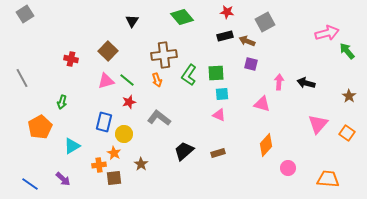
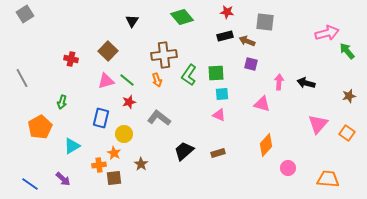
gray square at (265, 22): rotated 36 degrees clockwise
brown star at (349, 96): rotated 24 degrees clockwise
blue rectangle at (104, 122): moved 3 px left, 4 px up
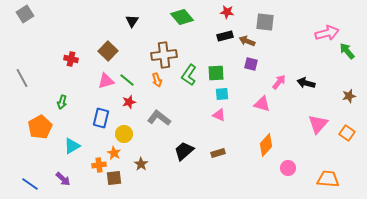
pink arrow at (279, 82): rotated 35 degrees clockwise
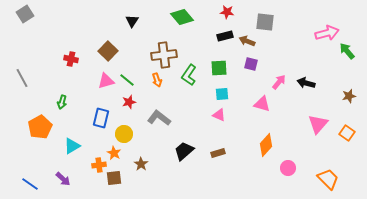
green square at (216, 73): moved 3 px right, 5 px up
orange trapezoid at (328, 179): rotated 40 degrees clockwise
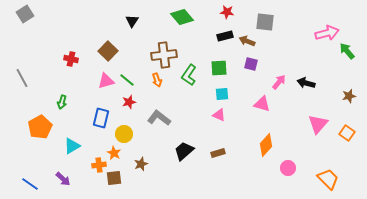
brown star at (141, 164): rotated 16 degrees clockwise
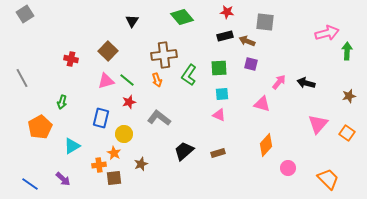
green arrow at (347, 51): rotated 42 degrees clockwise
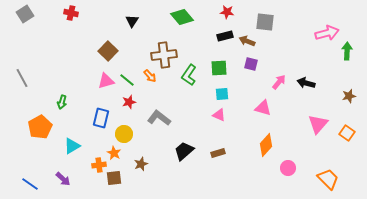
red cross at (71, 59): moved 46 px up
orange arrow at (157, 80): moved 7 px left, 4 px up; rotated 24 degrees counterclockwise
pink triangle at (262, 104): moved 1 px right, 4 px down
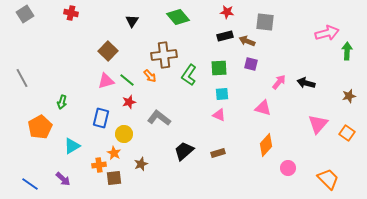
green diamond at (182, 17): moved 4 px left
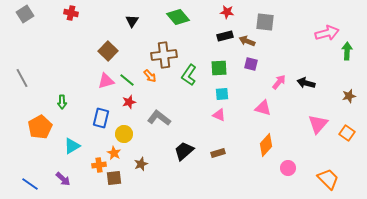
green arrow at (62, 102): rotated 16 degrees counterclockwise
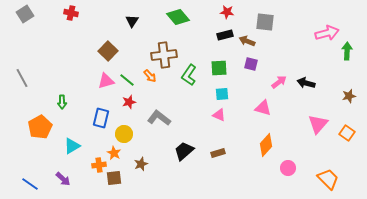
black rectangle at (225, 36): moved 1 px up
pink arrow at (279, 82): rotated 14 degrees clockwise
